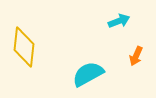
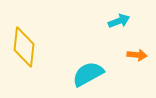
orange arrow: moved 1 px right, 1 px up; rotated 108 degrees counterclockwise
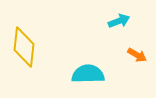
orange arrow: rotated 24 degrees clockwise
cyan semicircle: rotated 28 degrees clockwise
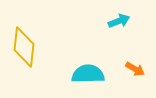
orange arrow: moved 2 px left, 14 px down
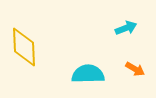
cyan arrow: moved 7 px right, 7 px down
yellow diamond: rotated 9 degrees counterclockwise
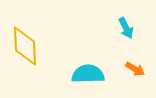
cyan arrow: rotated 85 degrees clockwise
yellow diamond: moved 1 px right, 1 px up
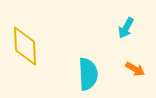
cyan arrow: rotated 55 degrees clockwise
cyan semicircle: rotated 88 degrees clockwise
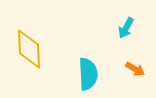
yellow diamond: moved 4 px right, 3 px down
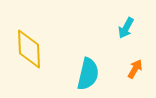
orange arrow: rotated 90 degrees counterclockwise
cyan semicircle: rotated 16 degrees clockwise
